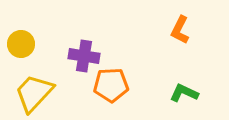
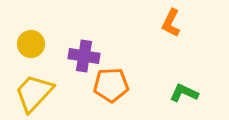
orange L-shape: moved 9 px left, 7 px up
yellow circle: moved 10 px right
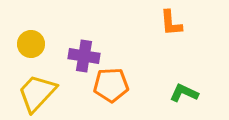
orange L-shape: rotated 32 degrees counterclockwise
yellow trapezoid: moved 3 px right
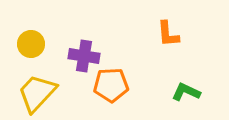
orange L-shape: moved 3 px left, 11 px down
green L-shape: moved 2 px right, 1 px up
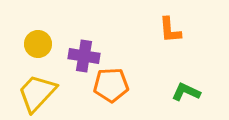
orange L-shape: moved 2 px right, 4 px up
yellow circle: moved 7 px right
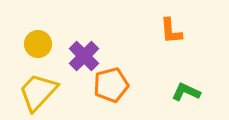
orange L-shape: moved 1 px right, 1 px down
purple cross: rotated 36 degrees clockwise
orange pentagon: rotated 12 degrees counterclockwise
yellow trapezoid: moved 1 px right, 1 px up
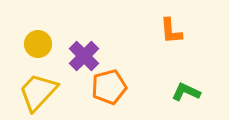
orange pentagon: moved 2 px left, 2 px down
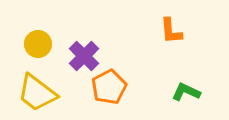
orange pentagon: rotated 12 degrees counterclockwise
yellow trapezoid: moved 1 px left, 1 px down; rotated 96 degrees counterclockwise
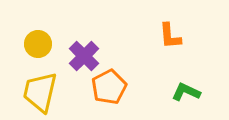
orange L-shape: moved 1 px left, 5 px down
yellow trapezoid: moved 3 px right, 1 px up; rotated 66 degrees clockwise
